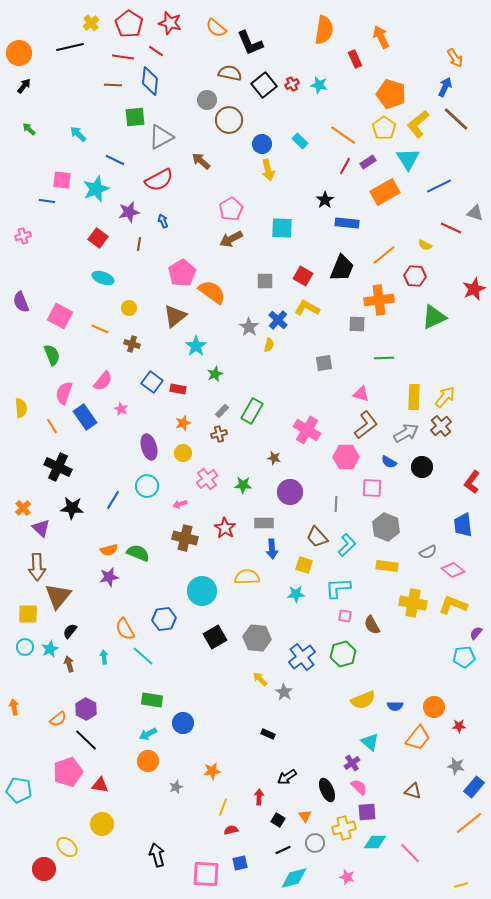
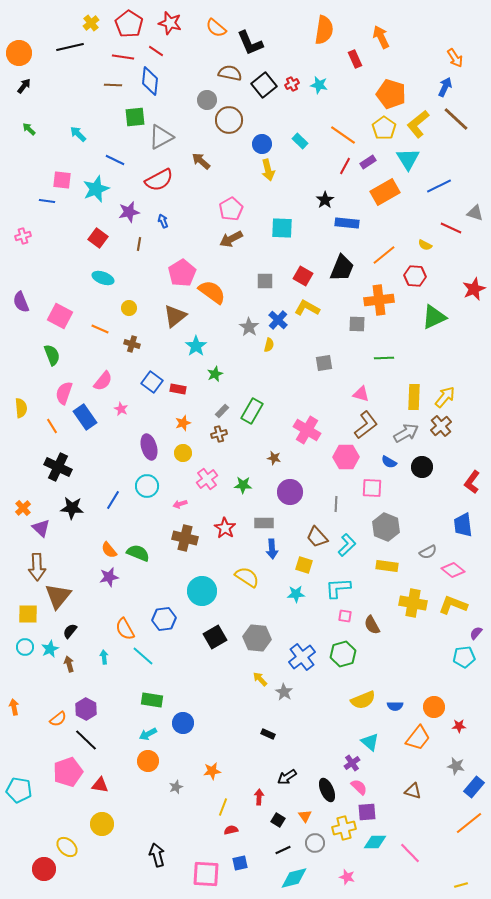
orange semicircle at (109, 550): rotated 66 degrees clockwise
yellow semicircle at (247, 577): rotated 35 degrees clockwise
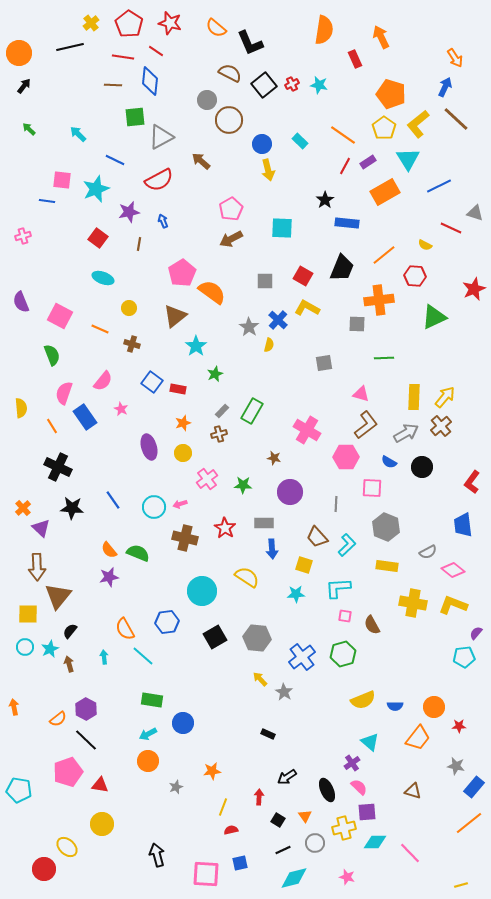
brown semicircle at (230, 73): rotated 15 degrees clockwise
cyan circle at (147, 486): moved 7 px right, 21 px down
blue line at (113, 500): rotated 66 degrees counterclockwise
blue hexagon at (164, 619): moved 3 px right, 3 px down
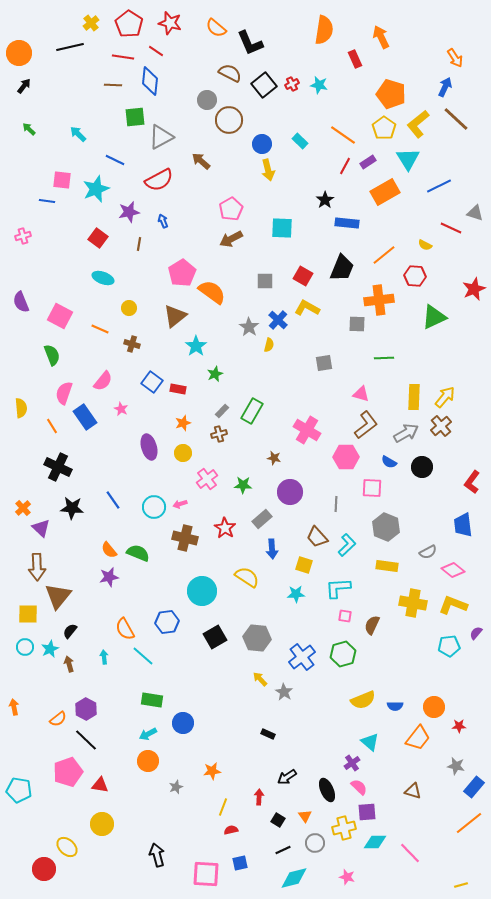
gray rectangle at (264, 523): moved 2 px left, 4 px up; rotated 42 degrees counterclockwise
brown semicircle at (372, 625): rotated 54 degrees clockwise
cyan pentagon at (464, 657): moved 15 px left, 11 px up
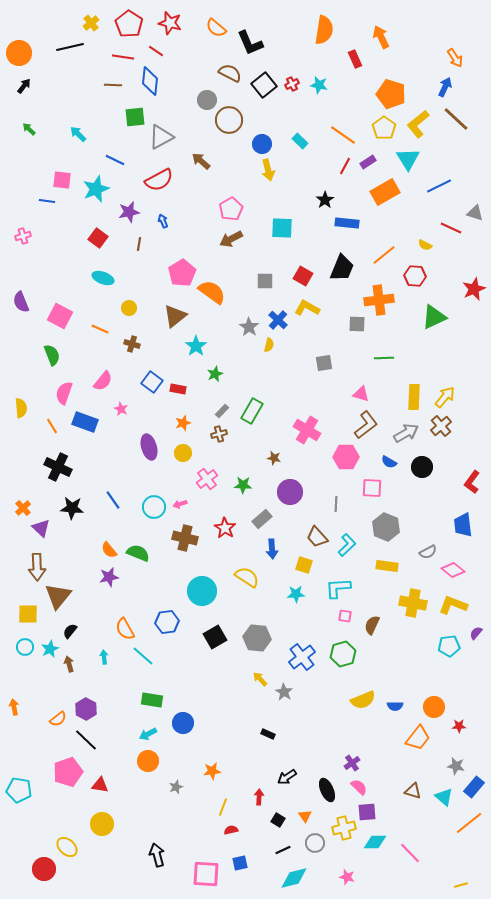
blue rectangle at (85, 417): moved 5 px down; rotated 35 degrees counterclockwise
cyan triangle at (370, 742): moved 74 px right, 55 px down
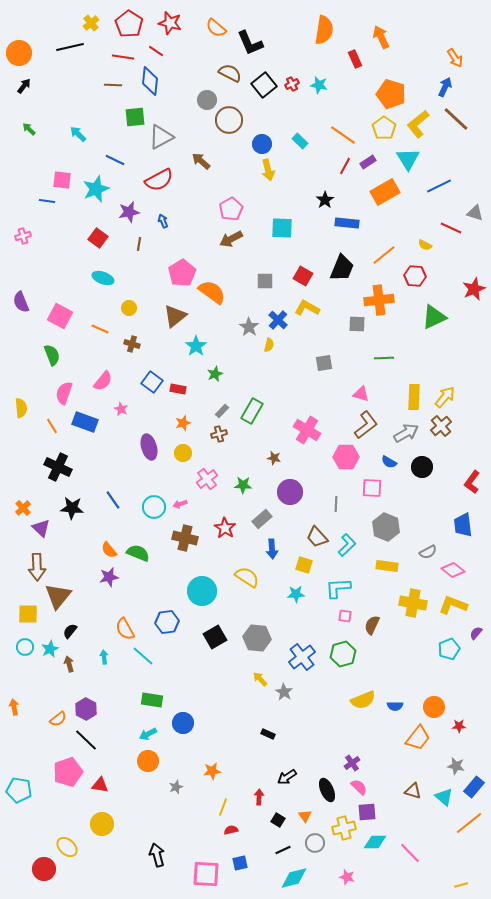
cyan pentagon at (449, 646): moved 3 px down; rotated 15 degrees counterclockwise
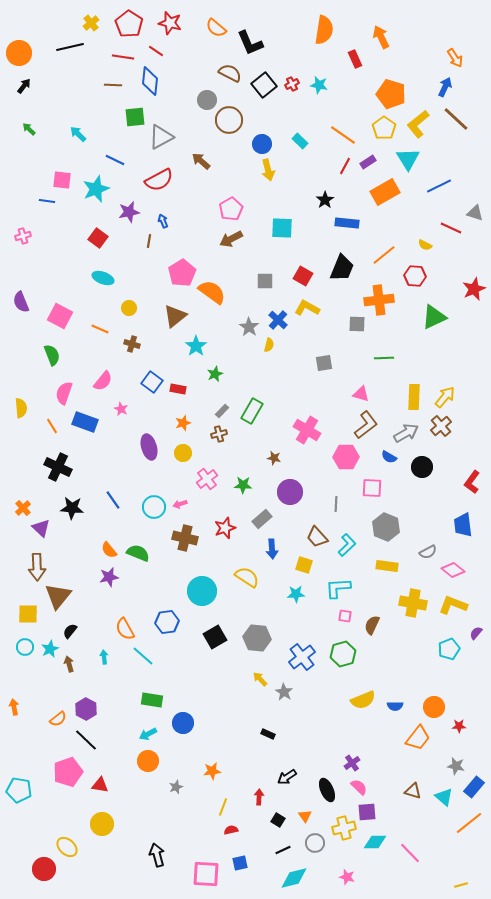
brown line at (139, 244): moved 10 px right, 3 px up
blue semicircle at (389, 462): moved 5 px up
red star at (225, 528): rotated 20 degrees clockwise
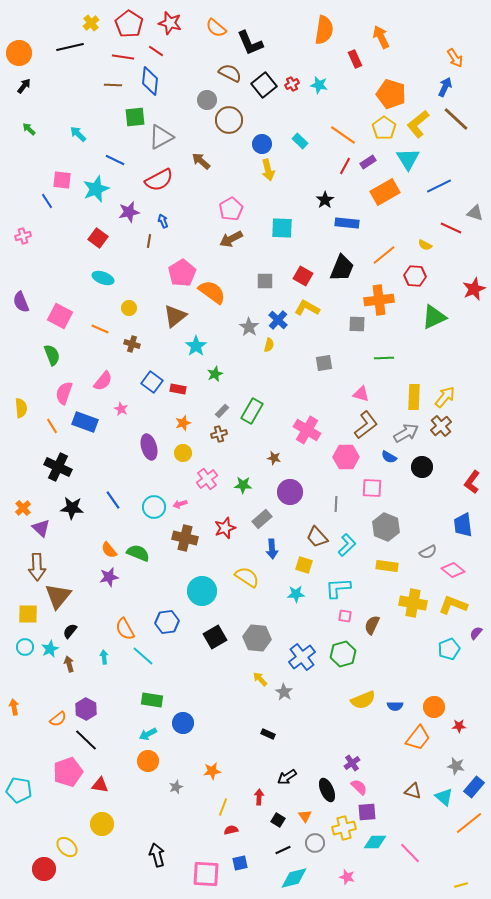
blue line at (47, 201): rotated 49 degrees clockwise
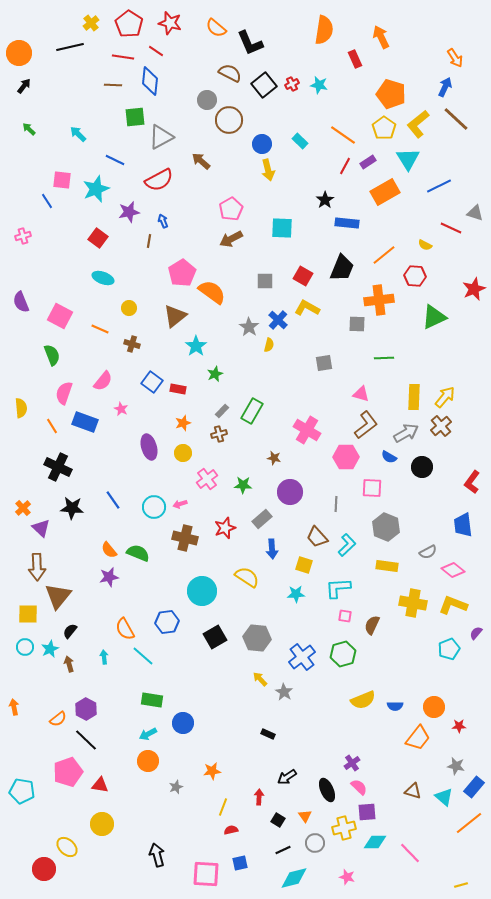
cyan pentagon at (19, 790): moved 3 px right, 1 px down
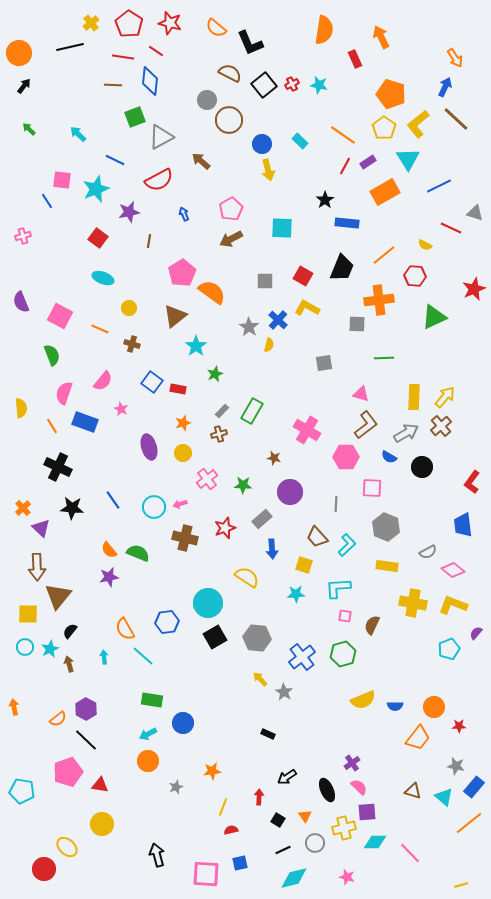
green square at (135, 117): rotated 15 degrees counterclockwise
blue arrow at (163, 221): moved 21 px right, 7 px up
cyan circle at (202, 591): moved 6 px right, 12 px down
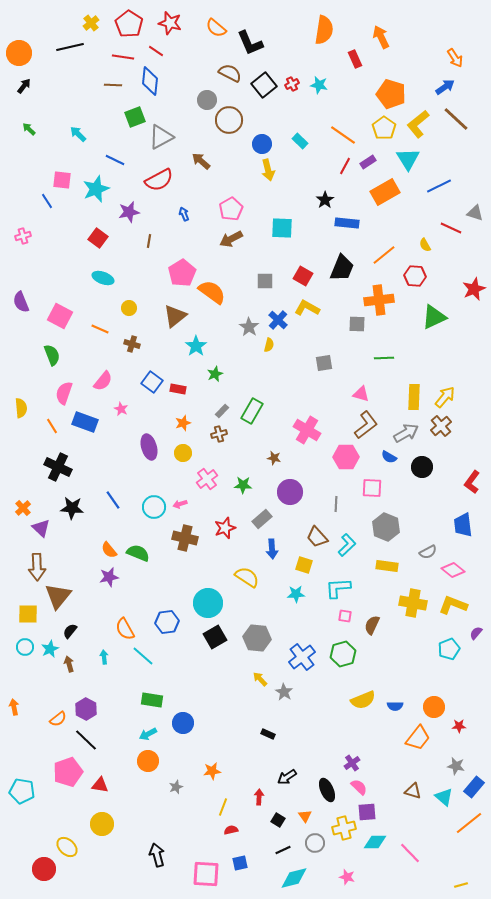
blue arrow at (445, 87): rotated 30 degrees clockwise
yellow semicircle at (425, 245): rotated 32 degrees clockwise
